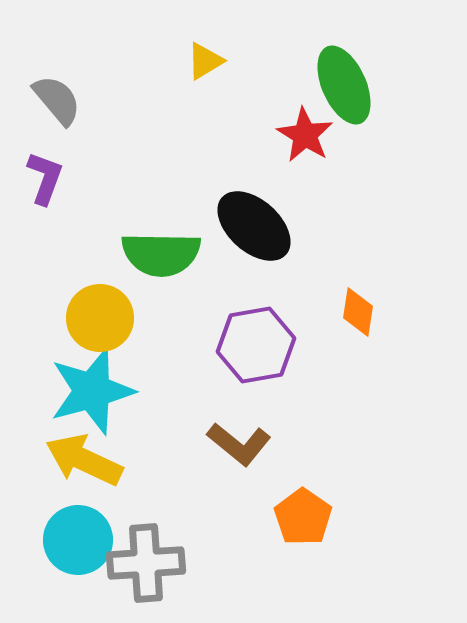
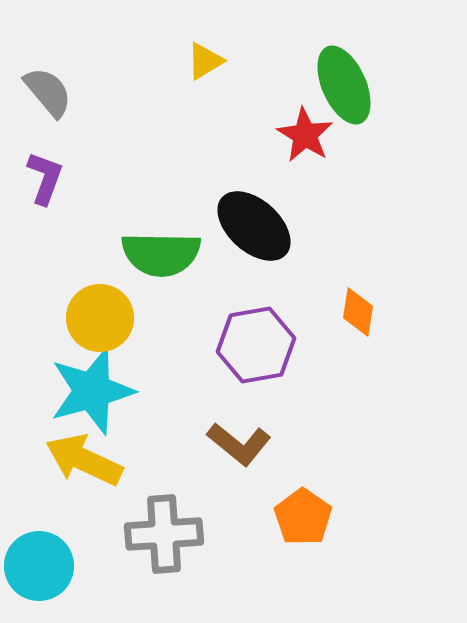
gray semicircle: moved 9 px left, 8 px up
cyan circle: moved 39 px left, 26 px down
gray cross: moved 18 px right, 29 px up
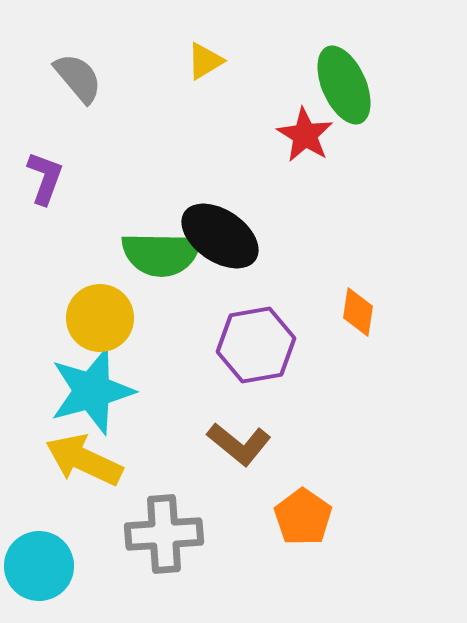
gray semicircle: moved 30 px right, 14 px up
black ellipse: moved 34 px left, 10 px down; rotated 8 degrees counterclockwise
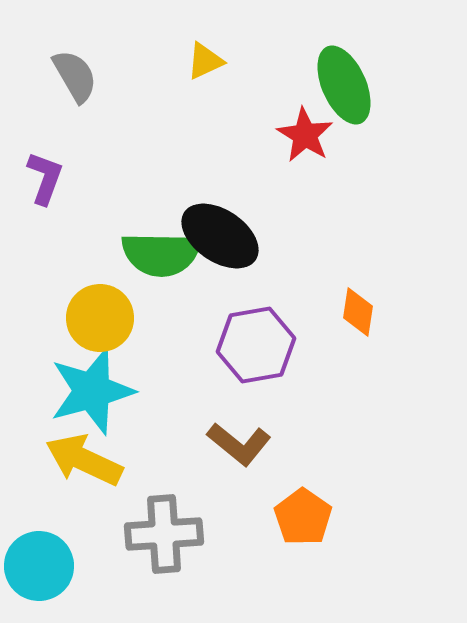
yellow triangle: rotated 6 degrees clockwise
gray semicircle: moved 3 px left, 2 px up; rotated 10 degrees clockwise
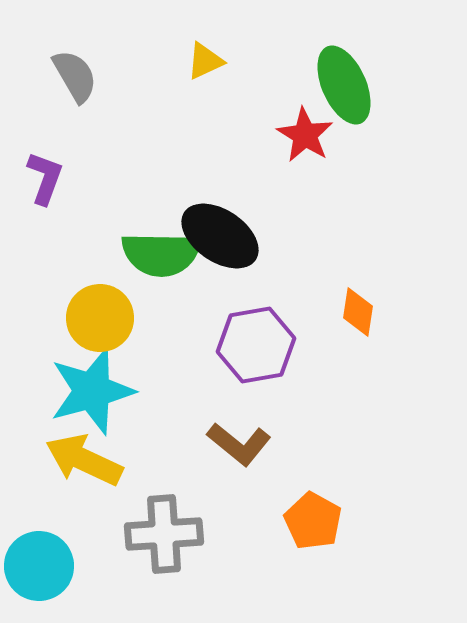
orange pentagon: moved 10 px right, 4 px down; rotated 6 degrees counterclockwise
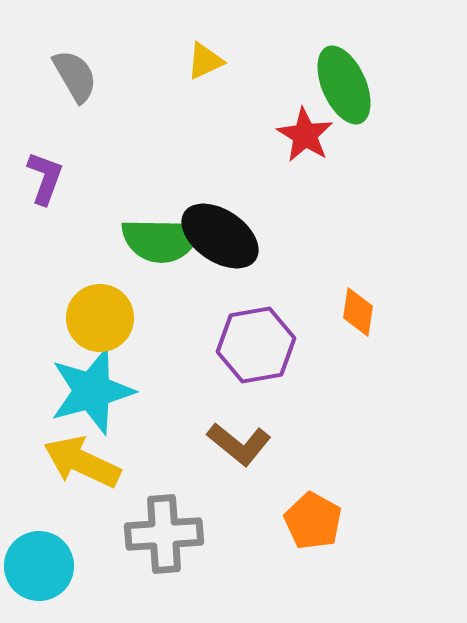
green semicircle: moved 14 px up
yellow arrow: moved 2 px left, 2 px down
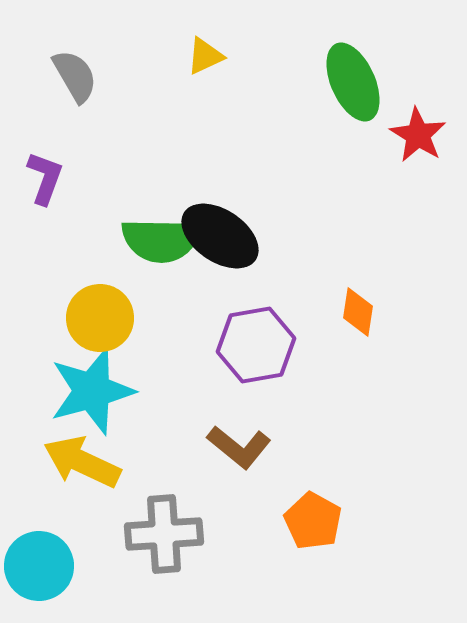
yellow triangle: moved 5 px up
green ellipse: moved 9 px right, 3 px up
red star: moved 113 px right
brown L-shape: moved 3 px down
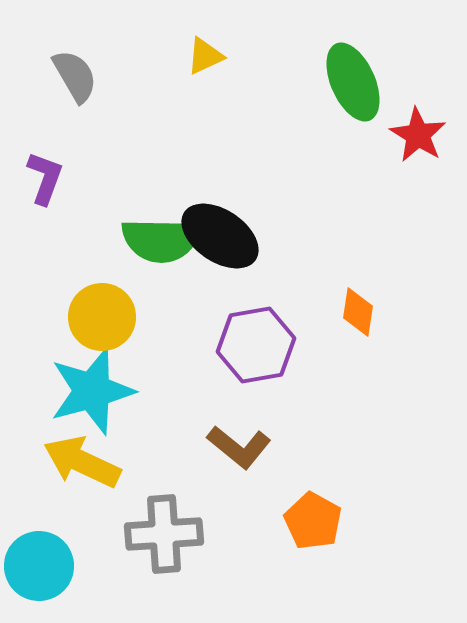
yellow circle: moved 2 px right, 1 px up
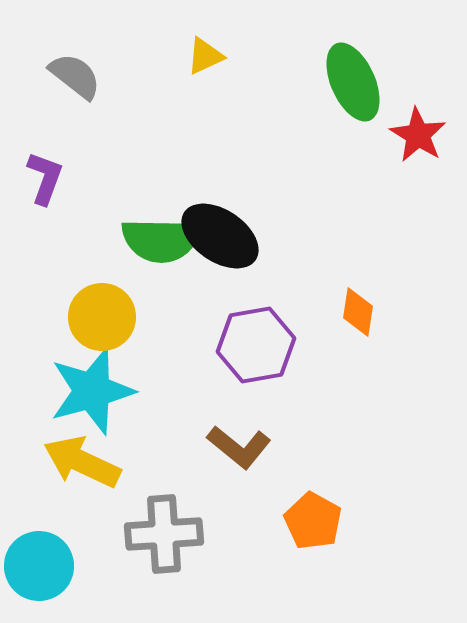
gray semicircle: rotated 22 degrees counterclockwise
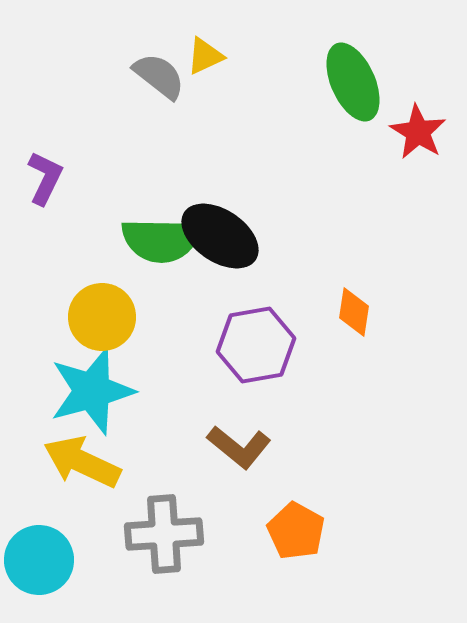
gray semicircle: moved 84 px right
red star: moved 3 px up
purple L-shape: rotated 6 degrees clockwise
orange diamond: moved 4 px left
orange pentagon: moved 17 px left, 10 px down
cyan circle: moved 6 px up
